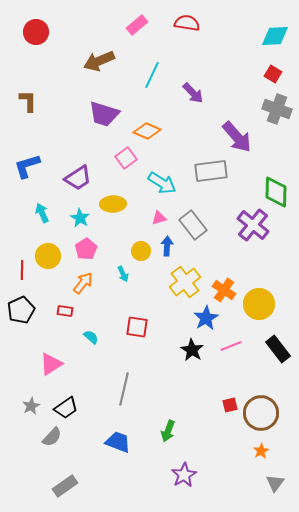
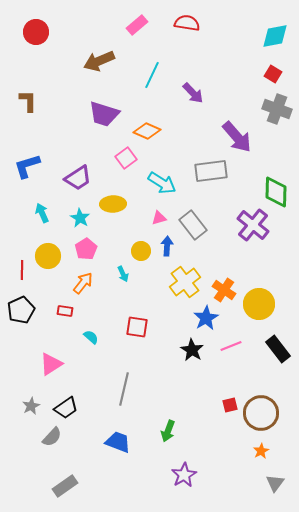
cyan diamond at (275, 36): rotated 8 degrees counterclockwise
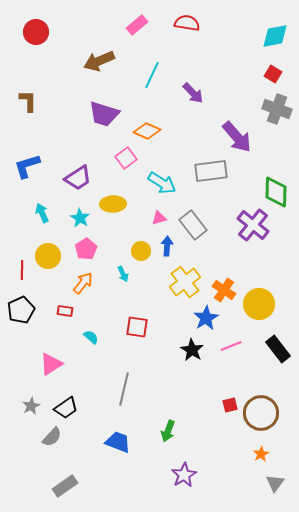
orange star at (261, 451): moved 3 px down
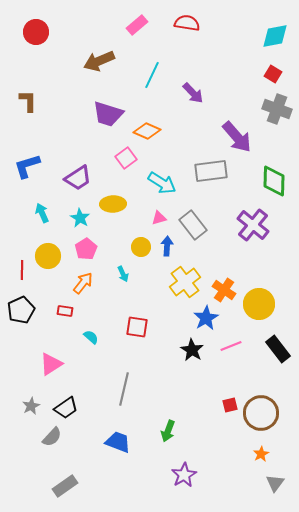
purple trapezoid at (104, 114): moved 4 px right
green diamond at (276, 192): moved 2 px left, 11 px up
yellow circle at (141, 251): moved 4 px up
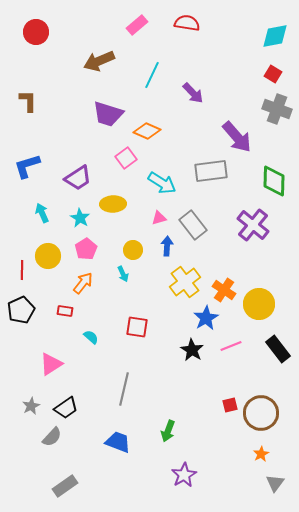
yellow circle at (141, 247): moved 8 px left, 3 px down
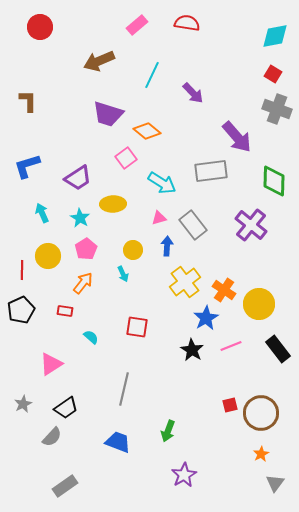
red circle at (36, 32): moved 4 px right, 5 px up
orange diamond at (147, 131): rotated 16 degrees clockwise
purple cross at (253, 225): moved 2 px left
gray star at (31, 406): moved 8 px left, 2 px up
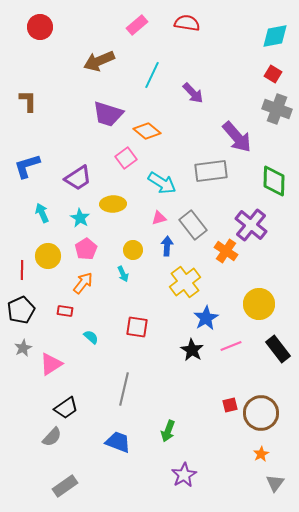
orange cross at (224, 290): moved 2 px right, 39 px up
gray star at (23, 404): moved 56 px up
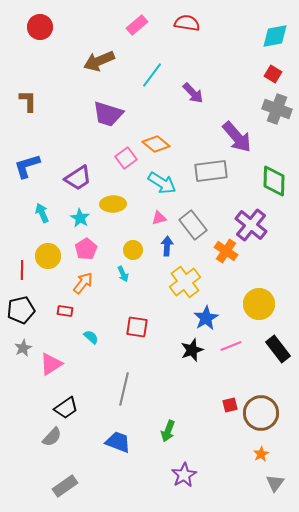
cyan line at (152, 75): rotated 12 degrees clockwise
orange diamond at (147, 131): moved 9 px right, 13 px down
black pentagon at (21, 310): rotated 12 degrees clockwise
black star at (192, 350): rotated 20 degrees clockwise
